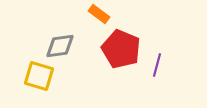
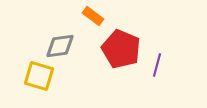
orange rectangle: moved 6 px left, 2 px down
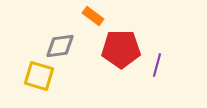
red pentagon: rotated 24 degrees counterclockwise
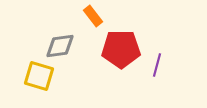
orange rectangle: rotated 15 degrees clockwise
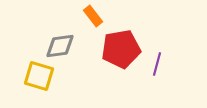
red pentagon: rotated 9 degrees counterclockwise
purple line: moved 1 px up
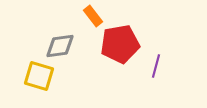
red pentagon: moved 1 px left, 5 px up
purple line: moved 1 px left, 2 px down
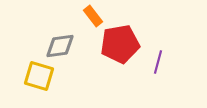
purple line: moved 2 px right, 4 px up
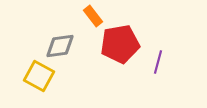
yellow square: rotated 12 degrees clockwise
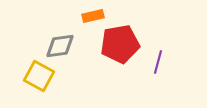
orange rectangle: rotated 65 degrees counterclockwise
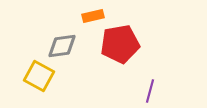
gray diamond: moved 2 px right
purple line: moved 8 px left, 29 px down
